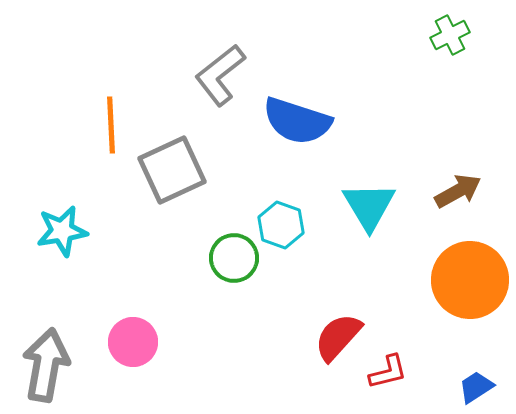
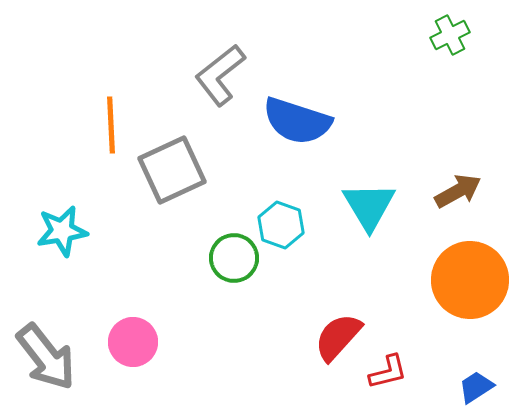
gray arrow: moved 8 px up; rotated 132 degrees clockwise
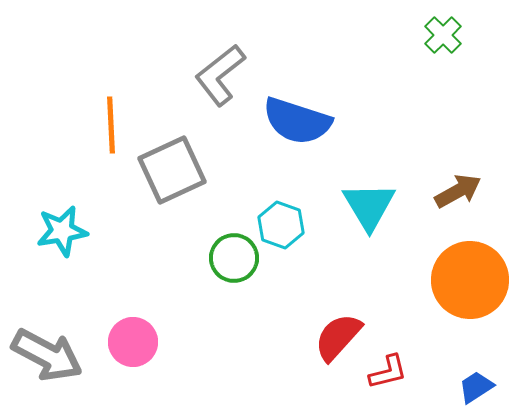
green cross: moved 7 px left; rotated 18 degrees counterclockwise
gray arrow: moved 1 px right, 2 px up; rotated 24 degrees counterclockwise
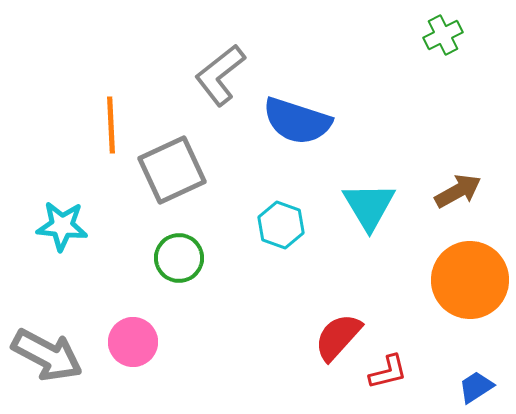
green cross: rotated 18 degrees clockwise
cyan star: moved 5 px up; rotated 15 degrees clockwise
green circle: moved 55 px left
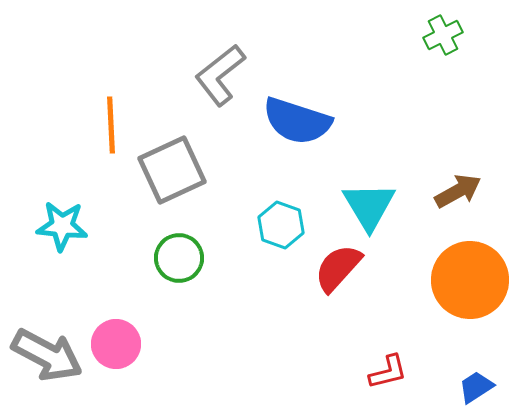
red semicircle: moved 69 px up
pink circle: moved 17 px left, 2 px down
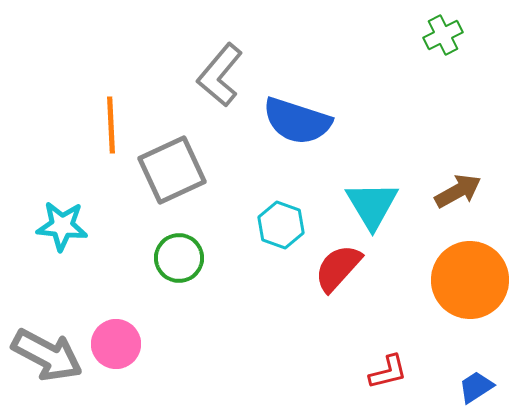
gray L-shape: rotated 12 degrees counterclockwise
cyan triangle: moved 3 px right, 1 px up
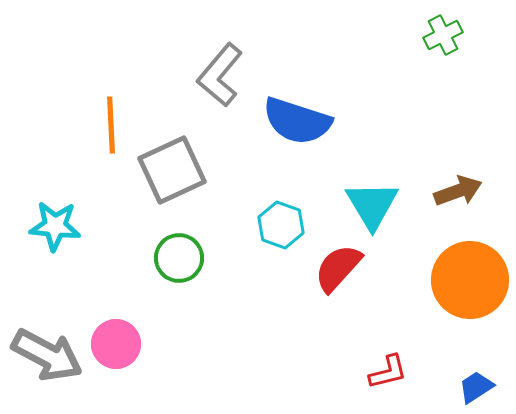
brown arrow: rotated 9 degrees clockwise
cyan star: moved 7 px left
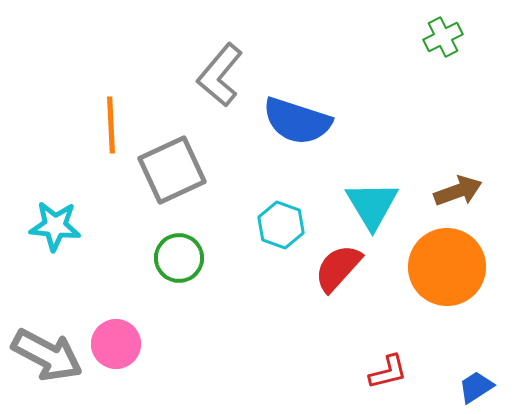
green cross: moved 2 px down
orange circle: moved 23 px left, 13 px up
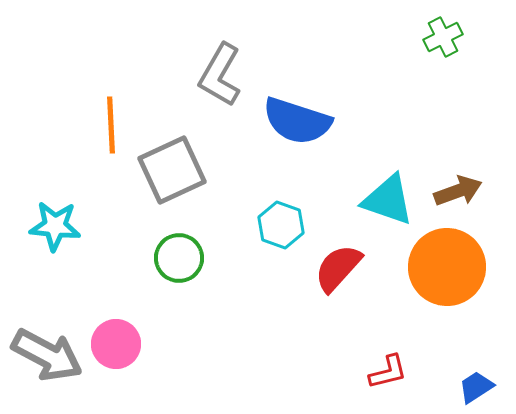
gray L-shape: rotated 10 degrees counterclockwise
cyan triangle: moved 16 px right, 5 px up; rotated 40 degrees counterclockwise
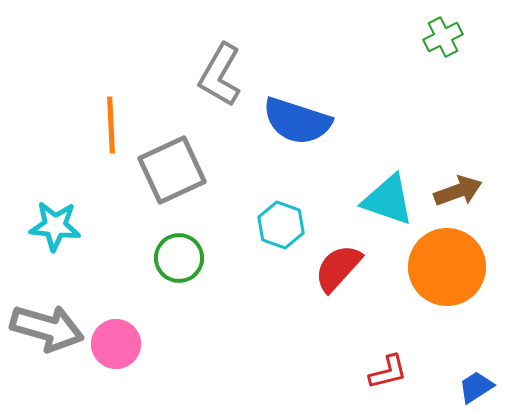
gray arrow: moved 27 px up; rotated 12 degrees counterclockwise
